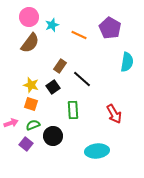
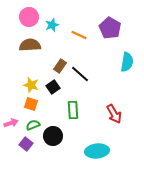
brown semicircle: moved 2 px down; rotated 130 degrees counterclockwise
black line: moved 2 px left, 5 px up
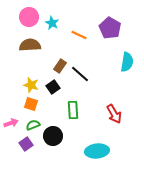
cyan star: moved 2 px up; rotated 24 degrees counterclockwise
purple square: rotated 16 degrees clockwise
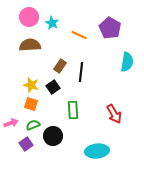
black line: moved 1 px right, 2 px up; rotated 54 degrees clockwise
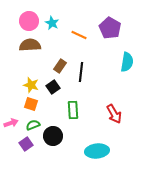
pink circle: moved 4 px down
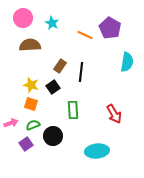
pink circle: moved 6 px left, 3 px up
orange line: moved 6 px right
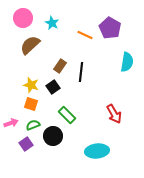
brown semicircle: rotated 40 degrees counterclockwise
green rectangle: moved 6 px left, 5 px down; rotated 42 degrees counterclockwise
